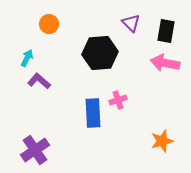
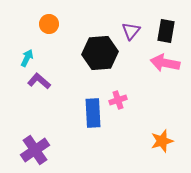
purple triangle: moved 8 px down; rotated 24 degrees clockwise
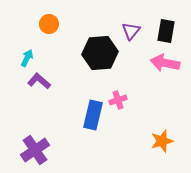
blue rectangle: moved 2 px down; rotated 16 degrees clockwise
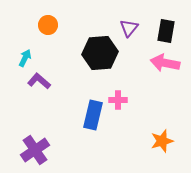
orange circle: moved 1 px left, 1 px down
purple triangle: moved 2 px left, 3 px up
cyan arrow: moved 2 px left
pink cross: rotated 18 degrees clockwise
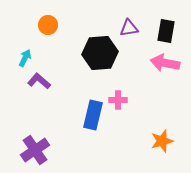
purple triangle: rotated 42 degrees clockwise
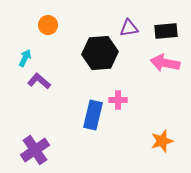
black rectangle: rotated 75 degrees clockwise
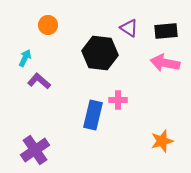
purple triangle: rotated 42 degrees clockwise
black hexagon: rotated 12 degrees clockwise
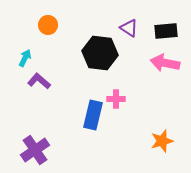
pink cross: moved 2 px left, 1 px up
